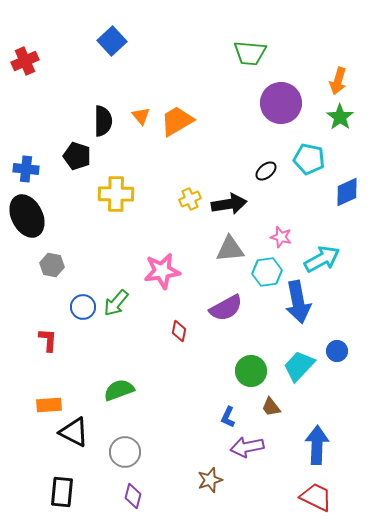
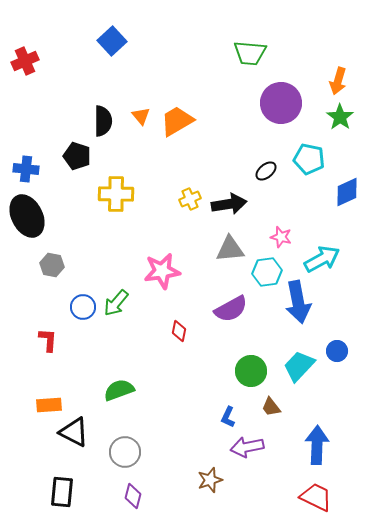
purple semicircle at (226, 308): moved 5 px right, 1 px down
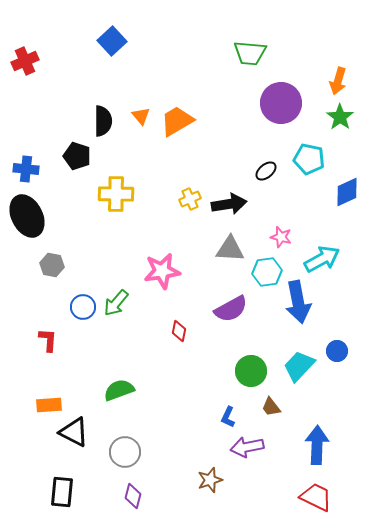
gray triangle at (230, 249): rotated 8 degrees clockwise
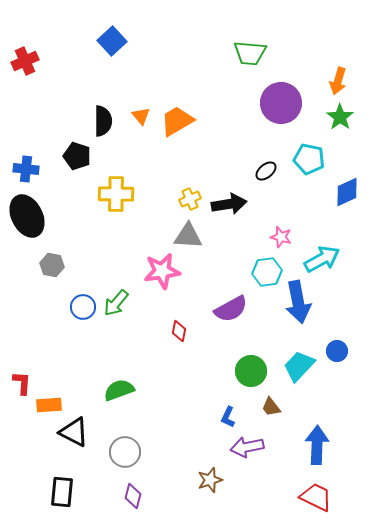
gray triangle at (230, 249): moved 42 px left, 13 px up
red L-shape at (48, 340): moved 26 px left, 43 px down
